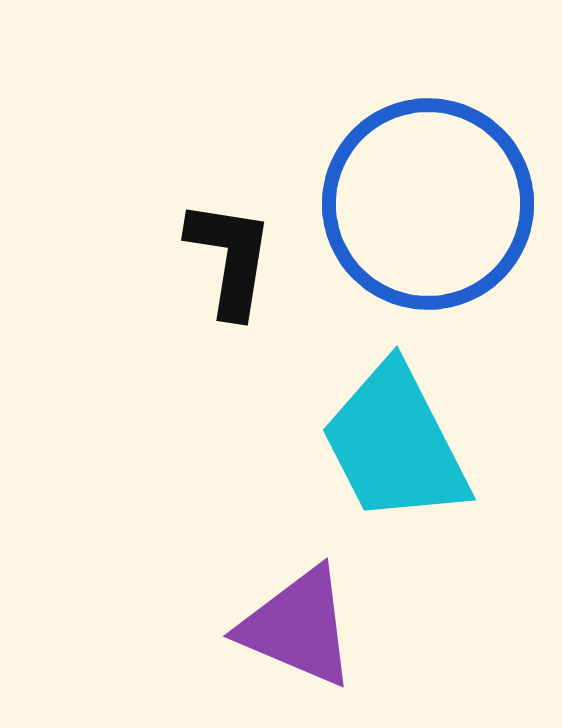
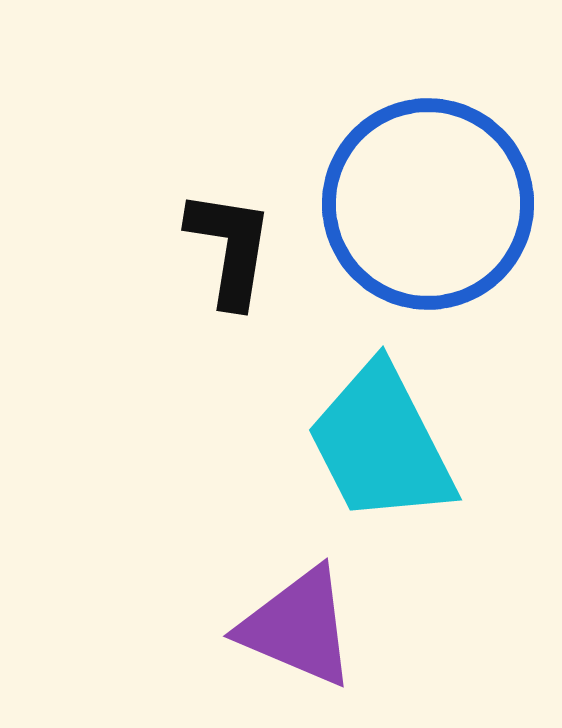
black L-shape: moved 10 px up
cyan trapezoid: moved 14 px left
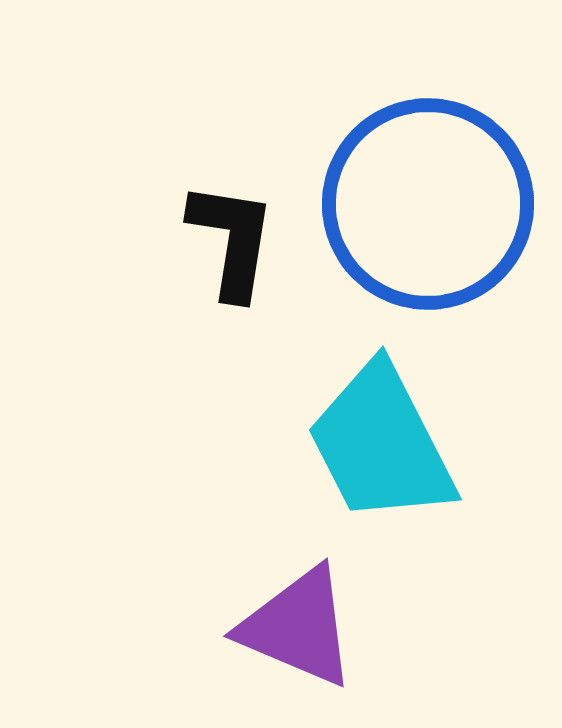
black L-shape: moved 2 px right, 8 px up
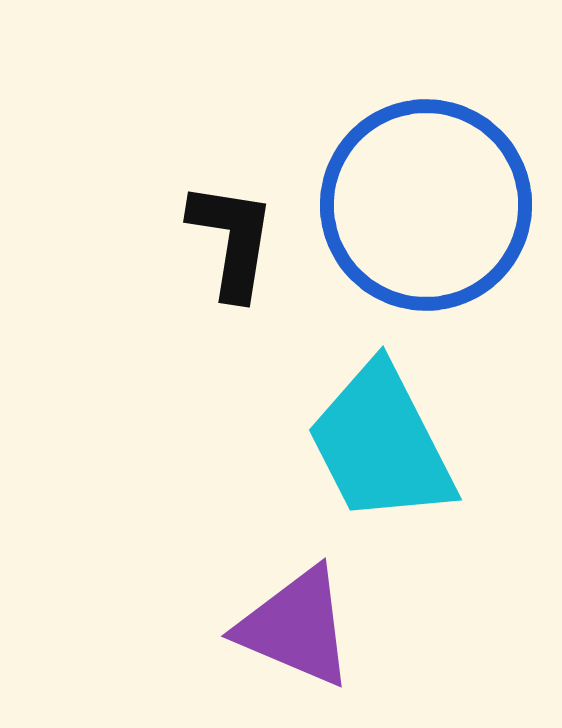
blue circle: moved 2 px left, 1 px down
purple triangle: moved 2 px left
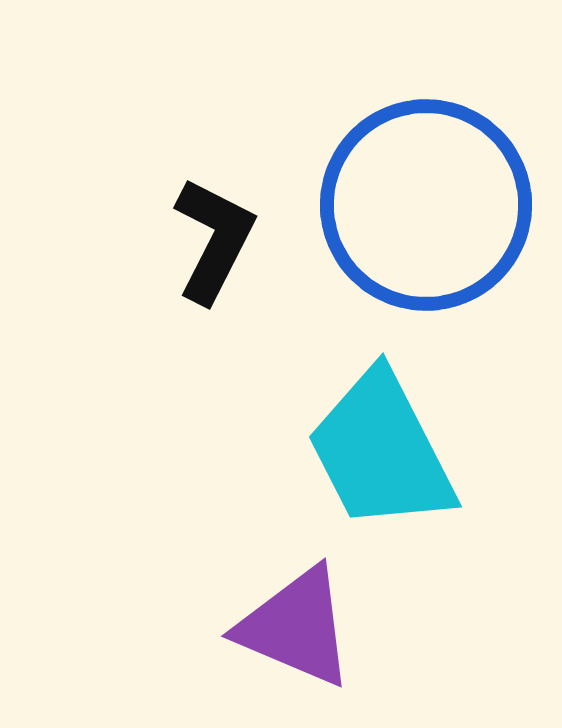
black L-shape: moved 18 px left; rotated 18 degrees clockwise
cyan trapezoid: moved 7 px down
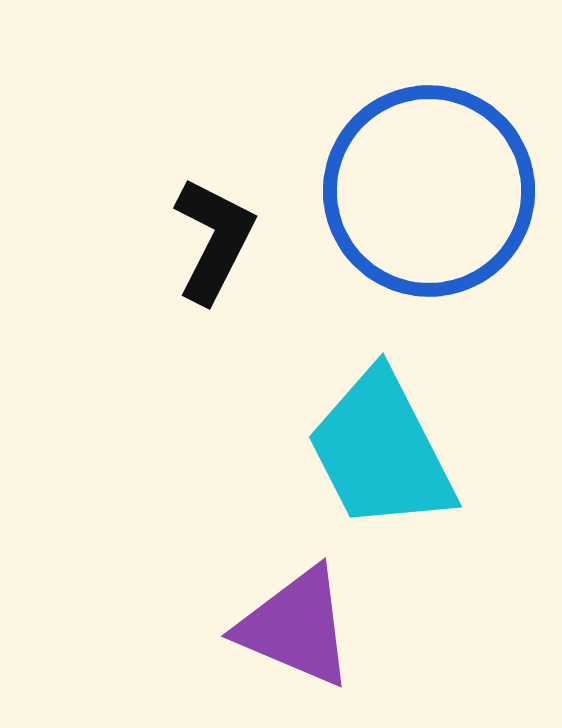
blue circle: moved 3 px right, 14 px up
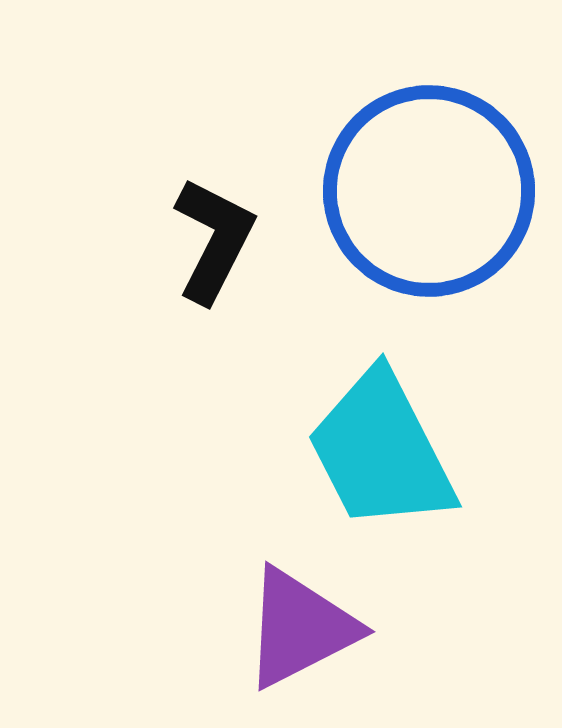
purple triangle: moved 4 px right, 1 px down; rotated 50 degrees counterclockwise
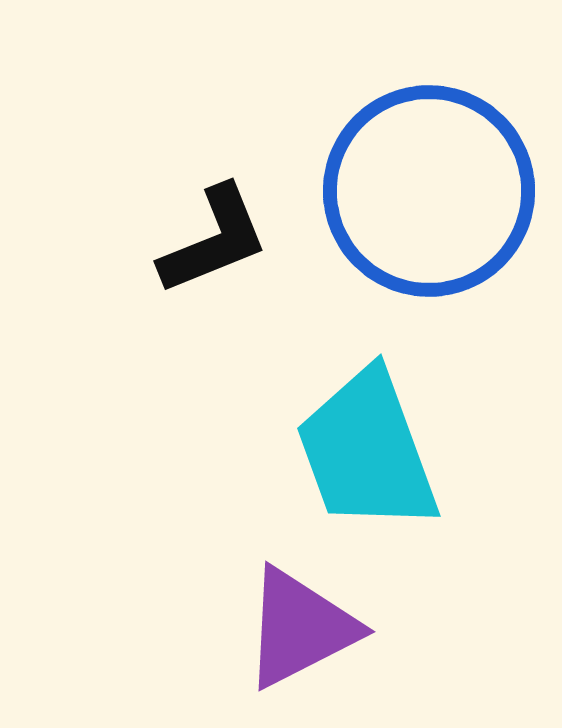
black L-shape: rotated 41 degrees clockwise
cyan trapezoid: moved 14 px left; rotated 7 degrees clockwise
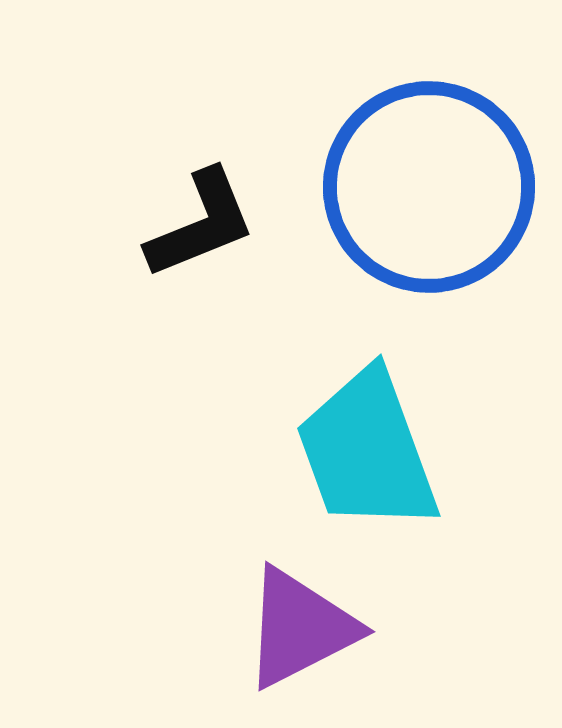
blue circle: moved 4 px up
black L-shape: moved 13 px left, 16 px up
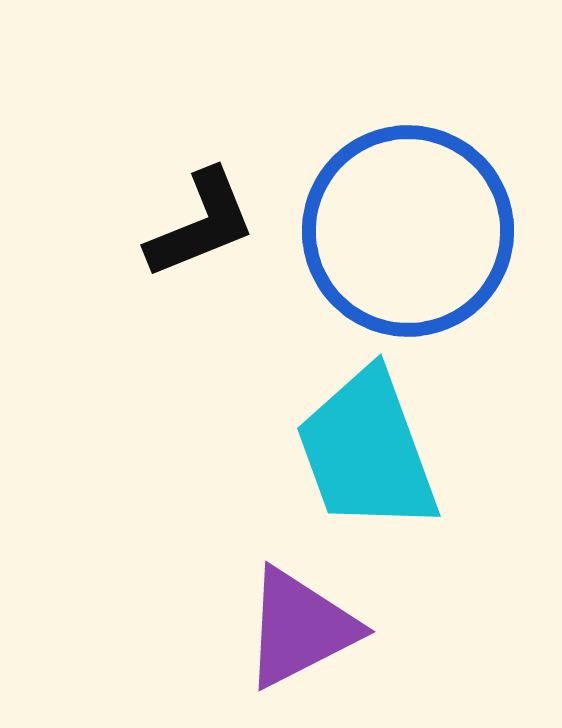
blue circle: moved 21 px left, 44 px down
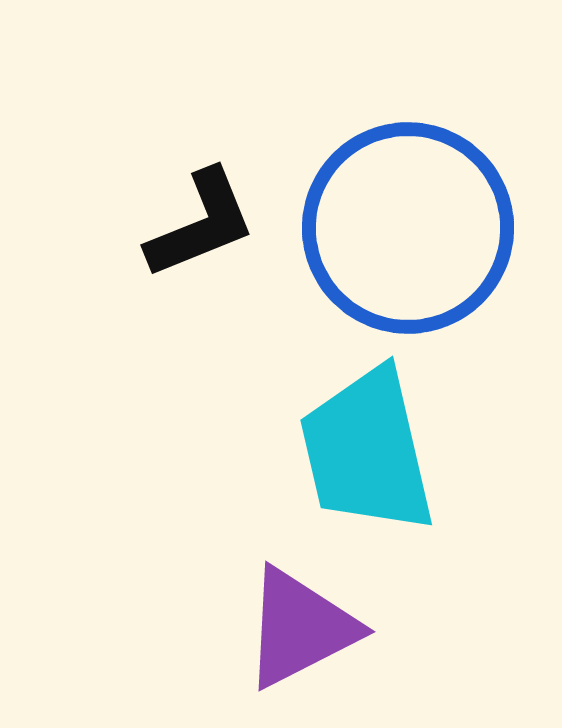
blue circle: moved 3 px up
cyan trapezoid: rotated 7 degrees clockwise
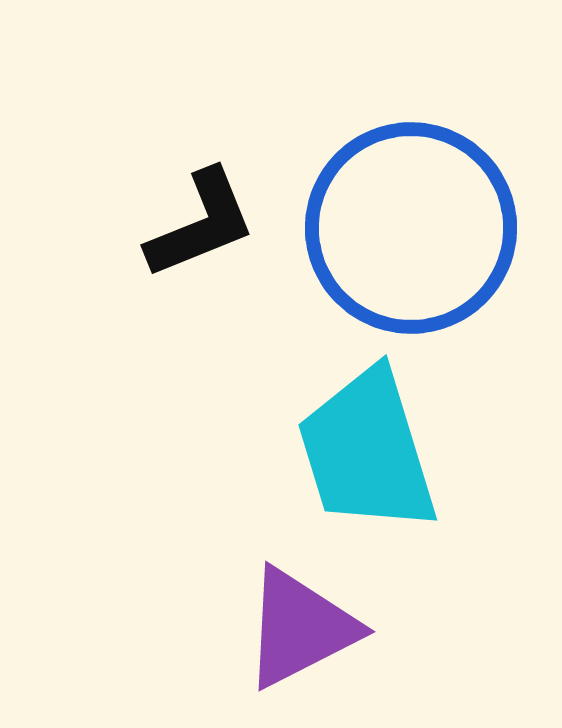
blue circle: moved 3 px right
cyan trapezoid: rotated 4 degrees counterclockwise
